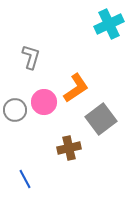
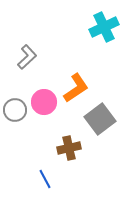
cyan cross: moved 5 px left, 3 px down
gray L-shape: moved 4 px left; rotated 30 degrees clockwise
gray square: moved 1 px left
blue line: moved 20 px right
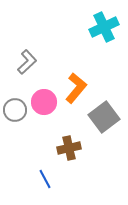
gray L-shape: moved 5 px down
orange L-shape: rotated 16 degrees counterclockwise
gray square: moved 4 px right, 2 px up
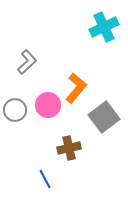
pink circle: moved 4 px right, 3 px down
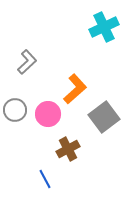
orange L-shape: moved 1 px left, 1 px down; rotated 8 degrees clockwise
pink circle: moved 9 px down
brown cross: moved 1 px left, 1 px down; rotated 15 degrees counterclockwise
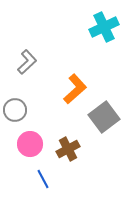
pink circle: moved 18 px left, 30 px down
blue line: moved 2 px left
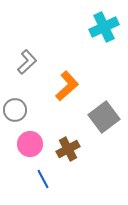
orange L-shape: moved 8 px left, 3 px up
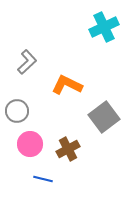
orange L-shape: moved 1 px up; rotated 112 degrees counterclockwise
gray circle: moved 2 px right, 1 px down
blue line: rotated 48 degrees counterclockwise
